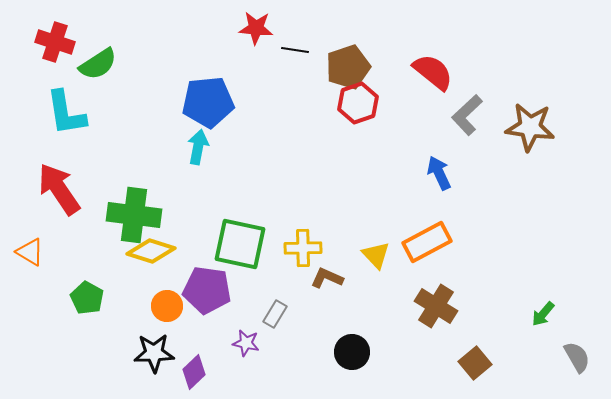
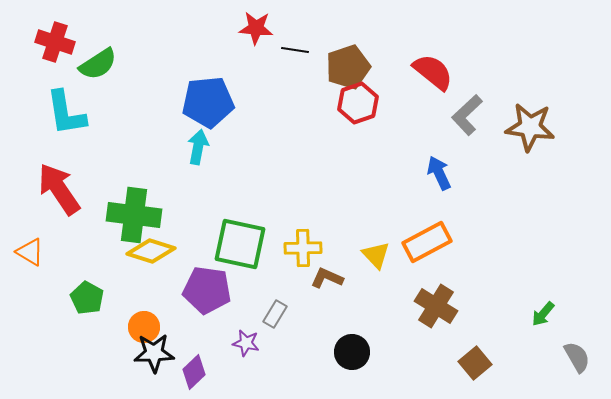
orange circle: moved 23 px left, 21 px down
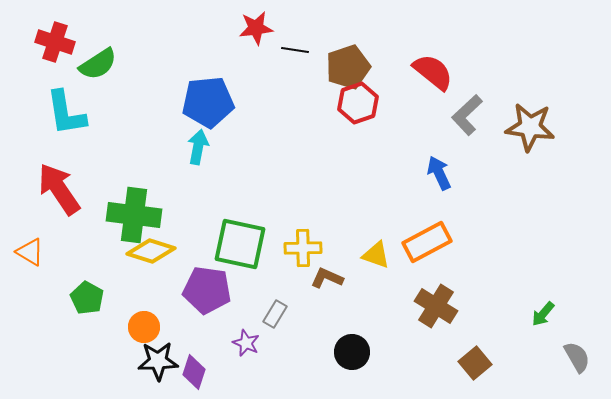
red star: rotated 12 degrees counterclockwise
yellow triangle: rotated 28 degrees counterclockwise
purple star: rotated 12 degrees clockwise
black star: moved 4 px right, 8 px down
purple diamond: rotated 28 degrees counterclockwise
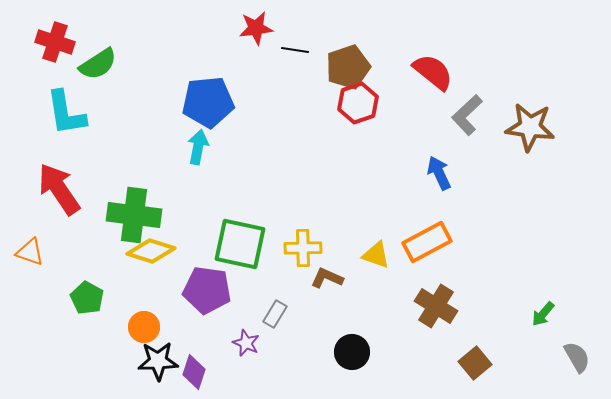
orange triangle: rotated 12 degrees counterclockwise
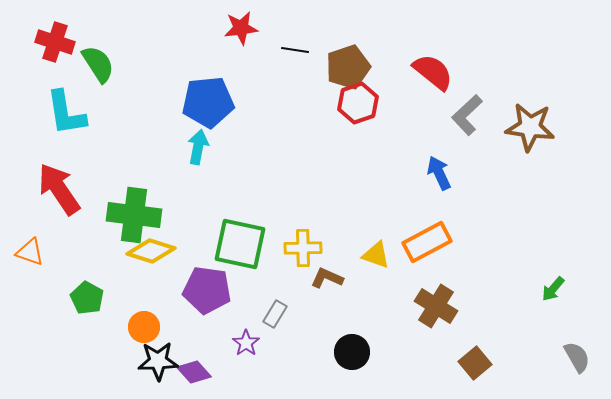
red star: moved 15 px left
green semicircle: rotated 90 degrees counterclockwise
green arrow: moved 10 px right, 25 px up
purple star: rotated 12 degrees clockwise
purple diamond: rotated 60 degrees counterclockwise
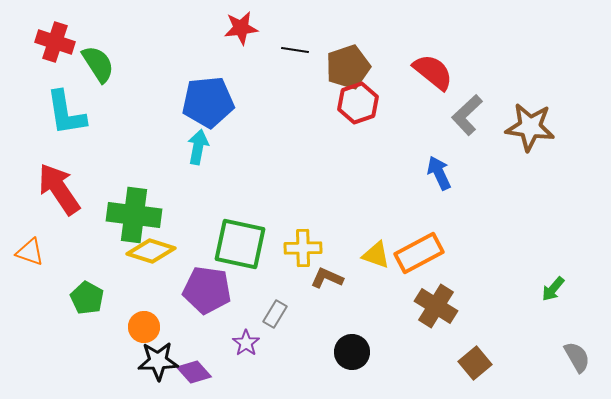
orange rectangle: moved 8 px left, 11 px down
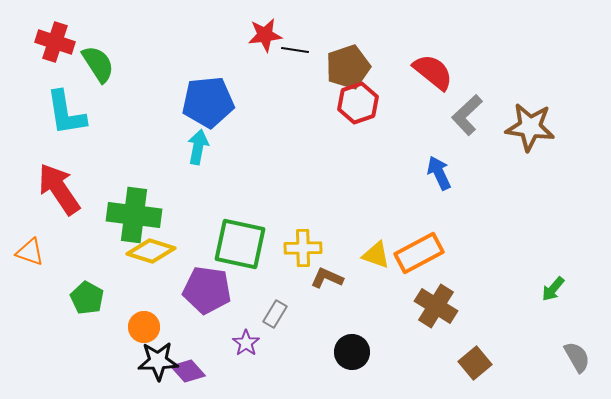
red star: moved 24 px right, 7 px down
purple diamond: moved 6 px left, 1 px up
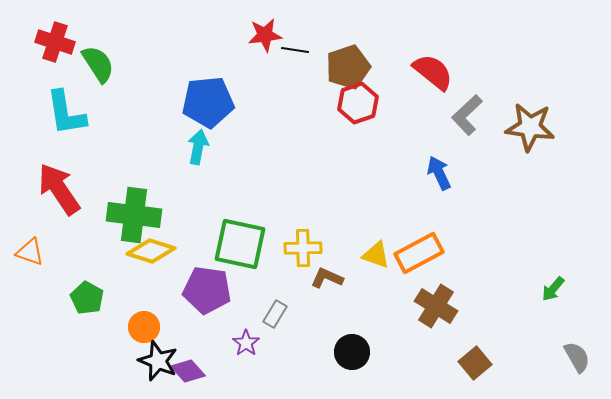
black star: rotated 24 degrees clockwise
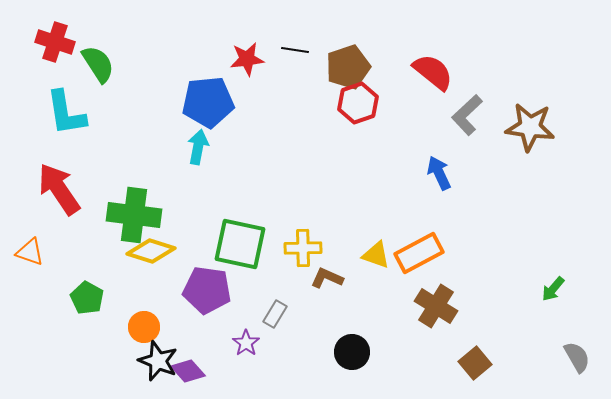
red star: moved 18 px left, 24 px down
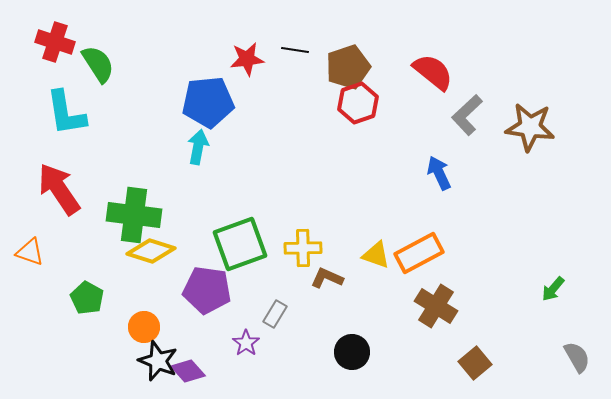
green square: rotated 32 degrees counterclockwise
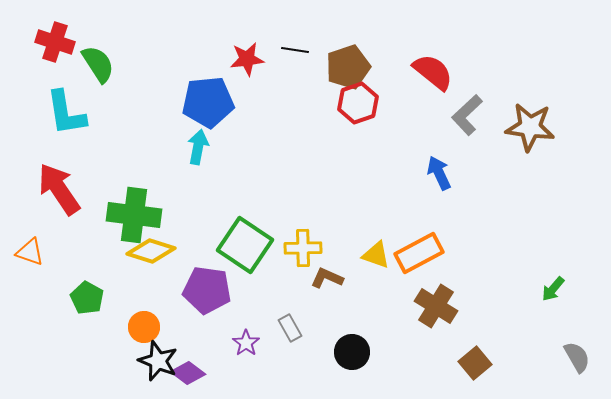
green square: moved 5 px right, 1 px down; rotated 36 degrees counterclockwise
gray rectangle: moved 15 px right, 14 px down; rotated 60 degrees counterclockwise
purple diamond: moved 2 px down; rotated 12 degrees counterclockwise
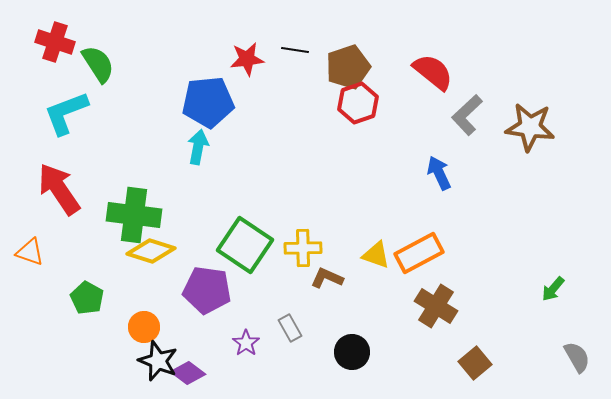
cyan L-shape: rotated 78 degrees clockwise
